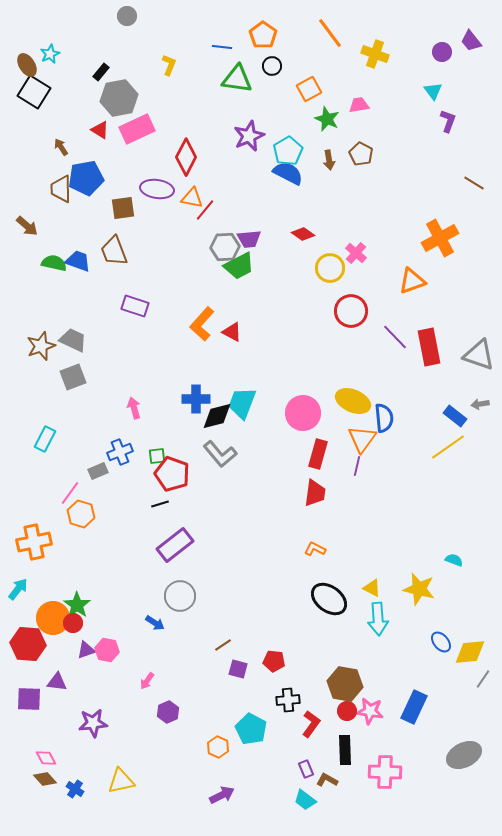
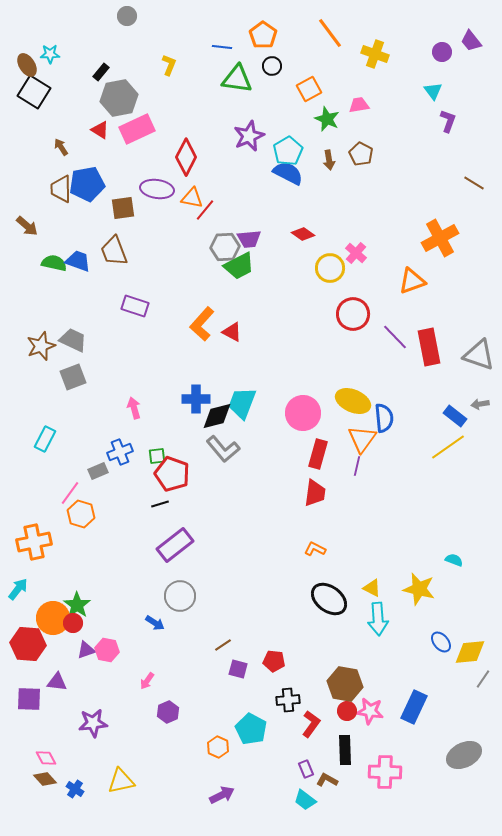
cyan star at (50, 54): rotated 24 degrees clockwise
blue pentagon at (86, 178): moved 1 px right, 6 px down
red circle at (351, 311): moved 2 px right, 3 px down
gray L-shape at (220, 454): moved 3 px right, 5 px up
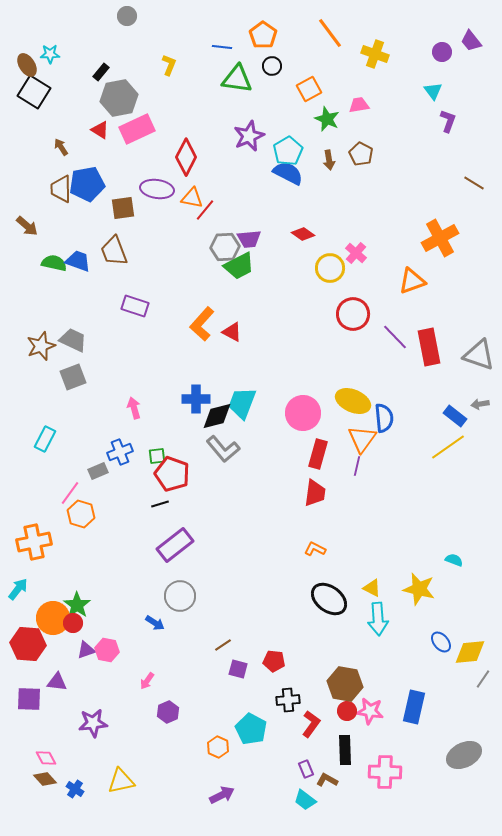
blue rectangle at (414, 707): rotated 12 degrees counterclockwise
